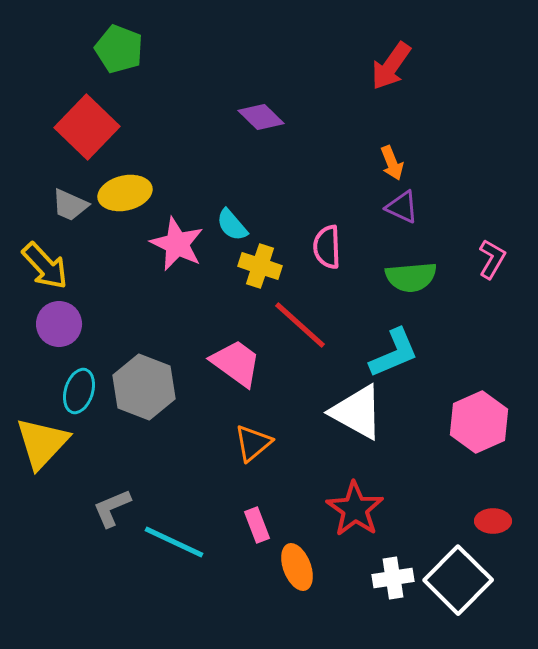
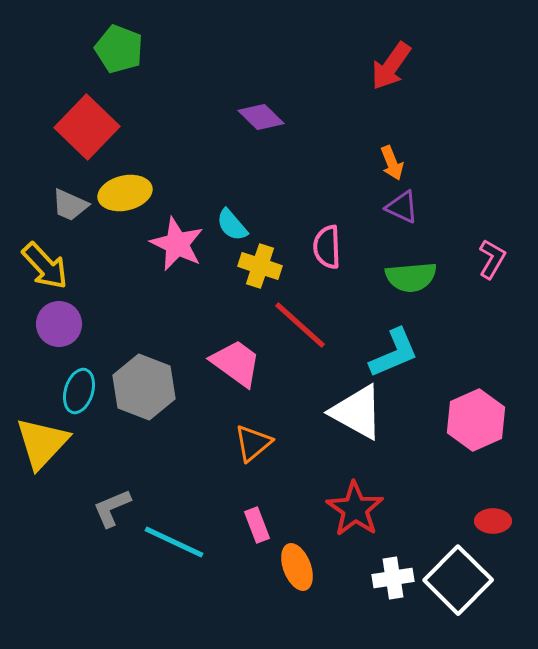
pink hexagon: moved 3 px left, 2 px up
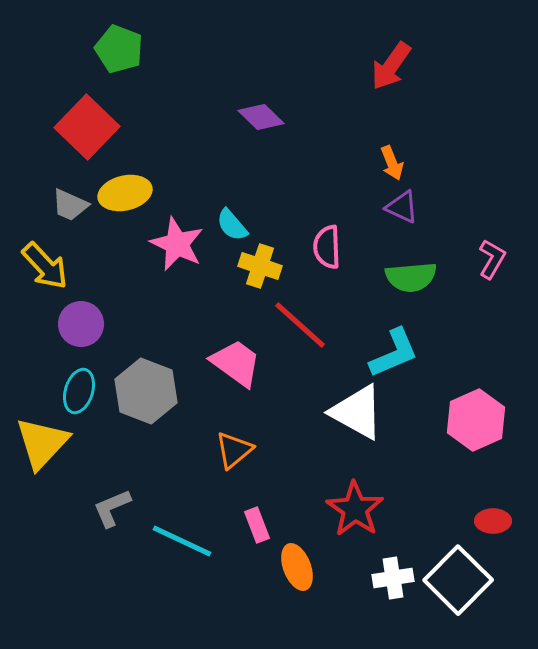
purple circle: moved 22 px right
gray hexagon: moved 2 px right, 4 px down
orange triangle: moved 19 px left, 7 px down
cyan line: moved 8 px right, 1 px up
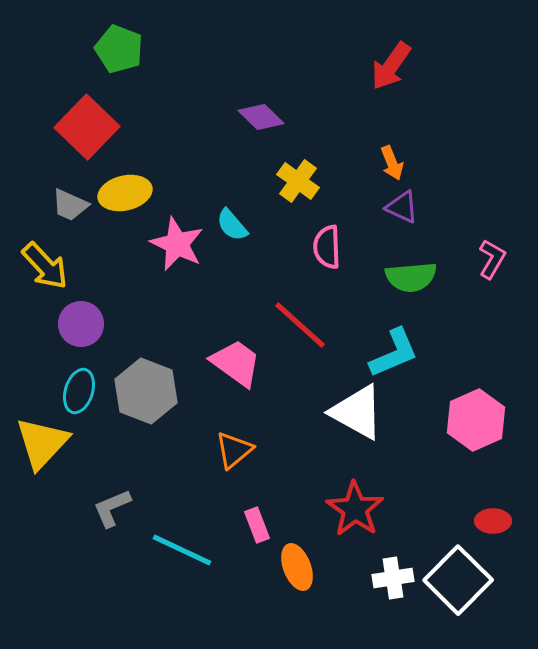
yellow cross: moved 38 px right, 85 px up; rotated 18 degrees clockwise
cyan line: moved 9 px down
